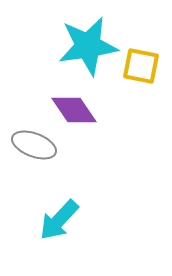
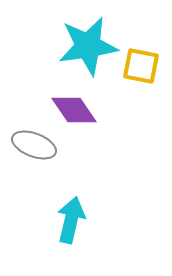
cyan arrow: moved 12 px right; rotated 150 degrees clockwise
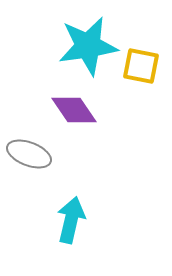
gray ellipse: moved 5 px left, 9 px down
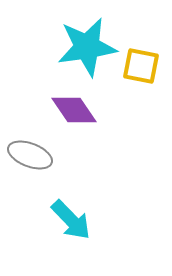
cyan star: moved 1 px left, 1 px down
gray ellipse: moved 1 px right, 1 px down
cyan arrow: rotated 123 degrees clockwise
